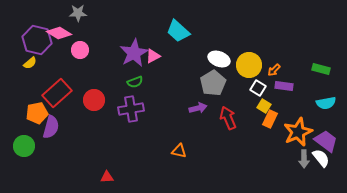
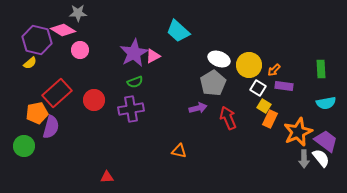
pink diamond: moved 4 px right, 3 px up
green rectangle: rotated 72 degrees clockwise
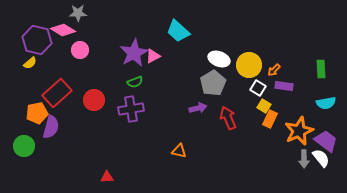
orange star: moved 1 px right, 1 px up
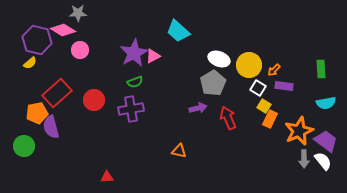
purple semicircle: rotated 150 degrees clockwise
white semicircle: moved 2 px right, 3 px down
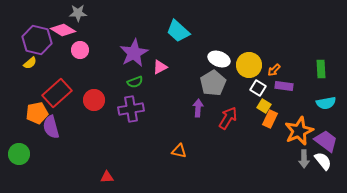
pink triangle: moved 7 px right, 11 px down
purple arrow: rotated 72 degrees counterclockwise
red arrow: rotated 55 degrees clockwise
green circle: moved 5 px left, 8 px down
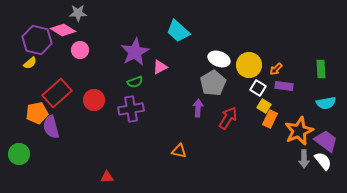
purple star: moved 1 px right, 1 px up
orange arrow: moved 2 px right, 1 px up
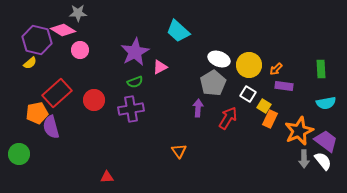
white square: moved 10 px left, 6 px down
orange triangle: rotated 42 degrees clockwise
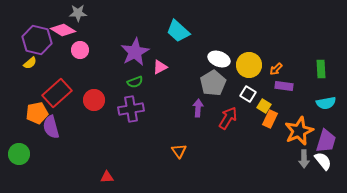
purple trapezoid: rotated 70 degrees clockwise
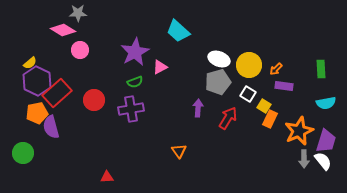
purple hexagon: moved 41 px down; rotated 12 degrees clockwise
gray pentagon: moved 5 px right, 1 px up; rotated 15 degrees clockwise
green circle: moved 4 px right, 1 px up
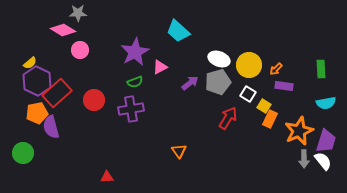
purple arrow: moved 8 px left, 25 px up; rotated 48 degrees clockwise
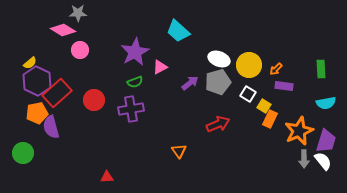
red arrow: moved 10 px left, 6 px down; rotated 35 degrees clockwise
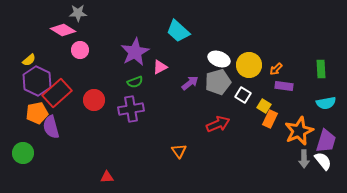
yellow semicircle: moved 1 px left, 3 px up
white square: moved 5 px left, 1 px down
